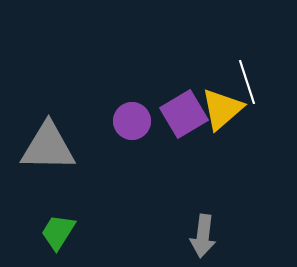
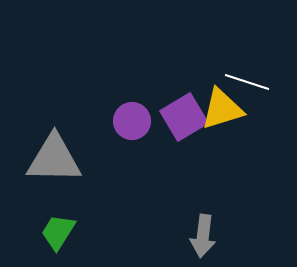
white line: rotated 54 degrees counterclockwise
yellow triangle: rotated 24 degrees clockwise
purple square: moved 3 px down
gray triangle: moved 6 px right, 12 px down
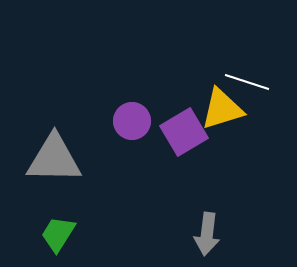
purple square: moved 15 px down
green trapezoid: moved 2 px down
gray arrow: moved 4 px right, 2 px up
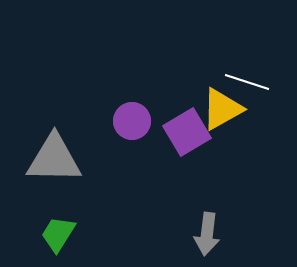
yellow triangle: rotated 12 degrees counterclockwise
purple square: moved 3 px right
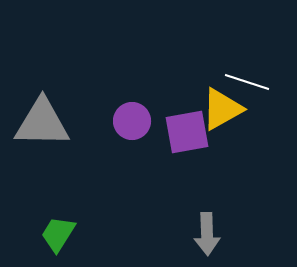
purple square: rotated 21 degrees clockwise
gray triangle: moved 12 px left, 36 px up
gray arrow: rotated 9 degrees counterclockwise
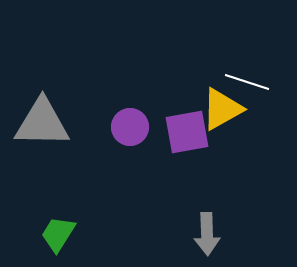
purple circle: moved 2 px left, 6 px down
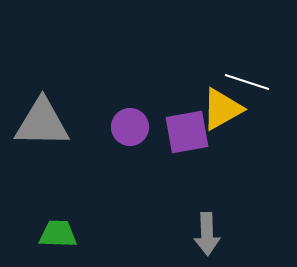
green trapezoid: rotated 60 degrees clockwise
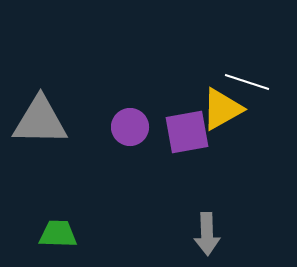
gray triangle: moved 2 px left, 2 px up
